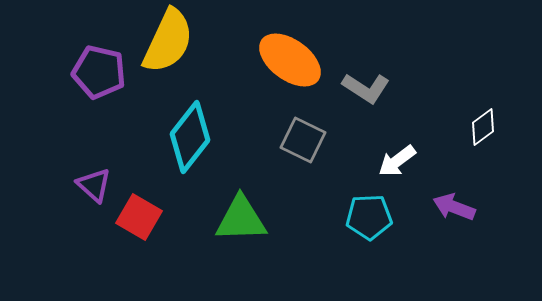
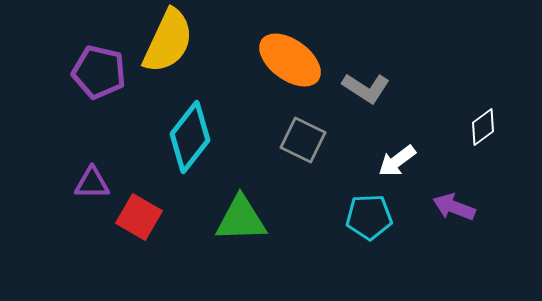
purple triangle: moved 2 px left, 2 px up; rotated 42 degrees counterclockwise
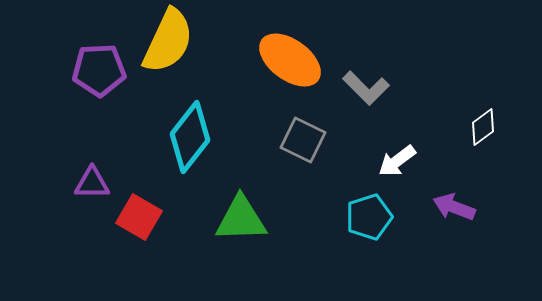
purple pentagon: moved 2 px up; rotated 16 degrees counterclockwise
gray L-shape: rotated 12 degrees clockwise
cyan pentagon: rotated 15 degrees counterclockwise
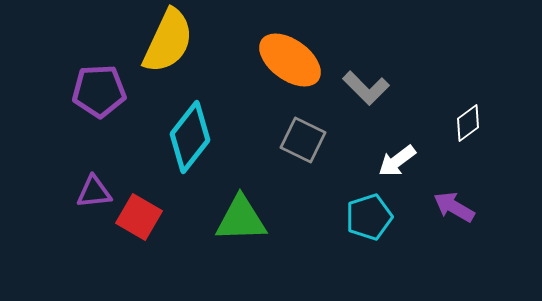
purple pentagon: moved 21 px down
white diamond: moved 15 px left, 4 px up
purple triangle: moved 2 px right, 9 px down; rotated 6 degrees counterclockwise
purple arrow: rotated 9 degrees clockwise
